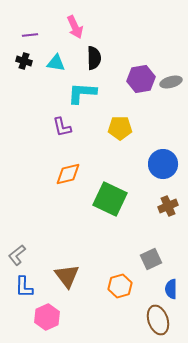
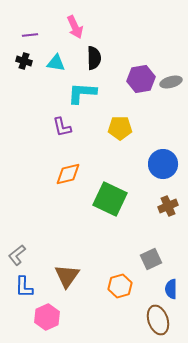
brown triangle: rotated 12 degrees clockwise
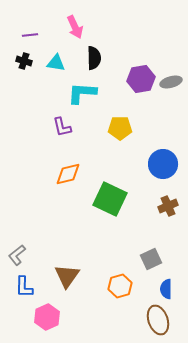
blue semicircle: moved 5 px left
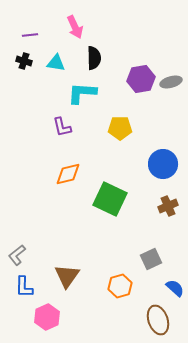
blue semicircle: moved 9 px right, 1 px up; rotated 132 degrees clockwise
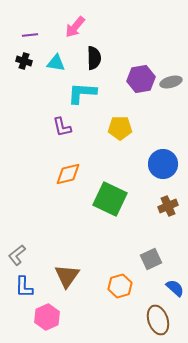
pink arrow: rotated 65 degrees clockwise
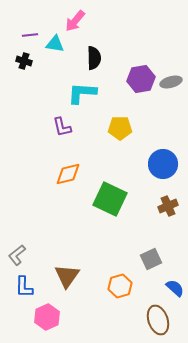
pink arrow: moved 6 px up
cyan triangle: moved 1 px left, 19 px up
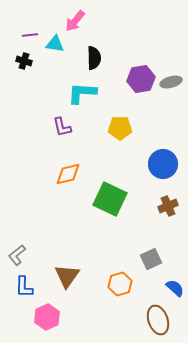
orange hexagon: moved 2 px up
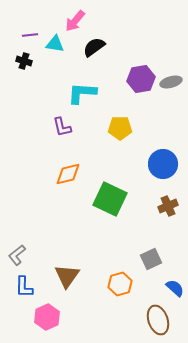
black semicircle: moved 11 px up; rotated 125 degrees counterclockwise
